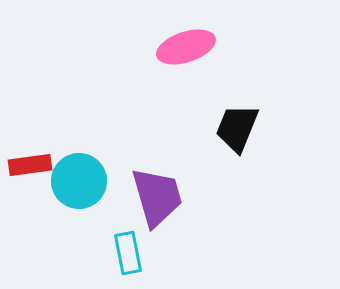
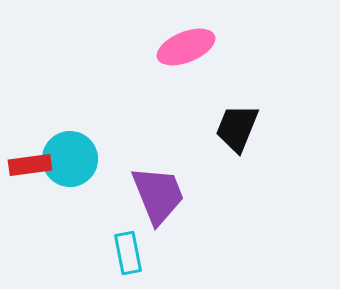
pink ellipse: rotated 4 degrees counterclockwise
cyan circle: moved 9 px left, 22 px up
purple trapezoid: moved 1 px right, 2 px up; rotated 6 degrees counterclockwise
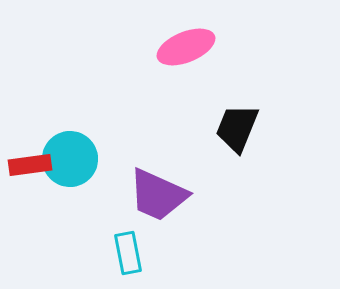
purple trapezoid: rotated 136 degrees clockwise
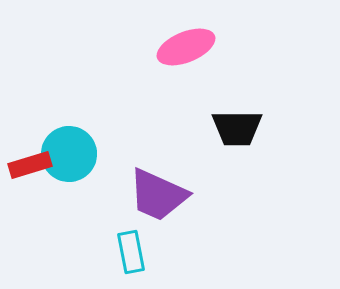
black trapezoid: rotated 112 degrees counterclockwise
cyan circle: moved 1 px left, 5 px up
red rectangle: rotated 9 degrees counterclockwise
cyan rectangle: moved 3 px right, 1 px up
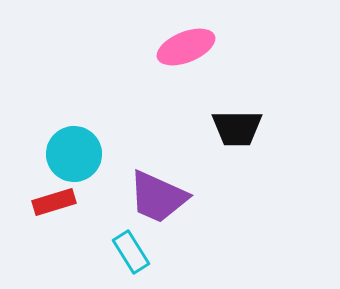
cyan circle: moved 5 px right
red rectangle: moved 24 px right, 37 px down
purple trapezoid: moved 2 px down
cyan rectangle: rotated 21 degrees counterclockwise
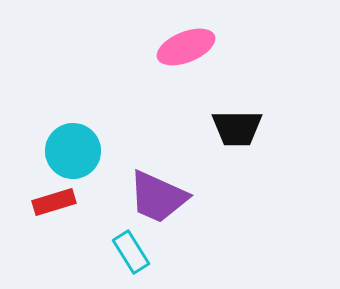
cyan circle: moved 1 px left, 3 px up
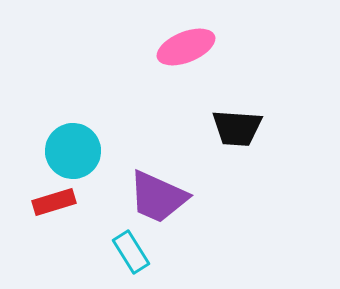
black trapezoid: rotated 4 degrees clockwise
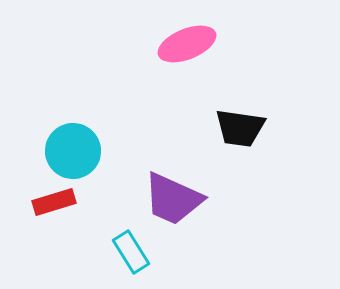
pink ellipse: moved 1 px right, 3 px up
black trapezoid: moved 3 px right; rotated 4 degrees clockwise
purple trapezoid: moved 15 px right, 2 px down
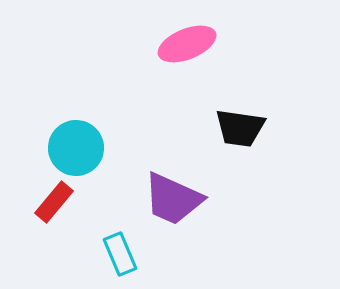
cyan circle: moved 3 px right, 3 px up
red rectangle: rotated 33 degrees counterclockwise
cyan rectangle: moved 11 px left, 2 px down; rotated 9 degrees clockwise
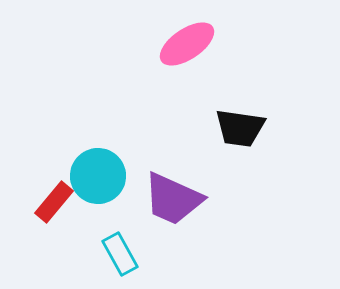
pink ellipse: rotated 12 degrees counterclockwise
cyan circle: moved 22 px right, 28 px down
cyan rectangle: rotated 6 degrees counterclockwise
